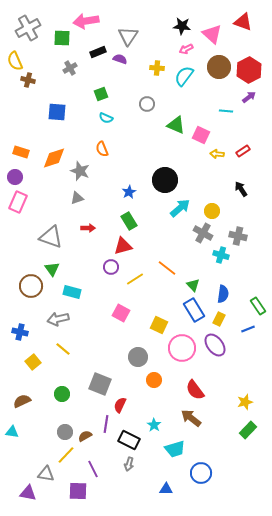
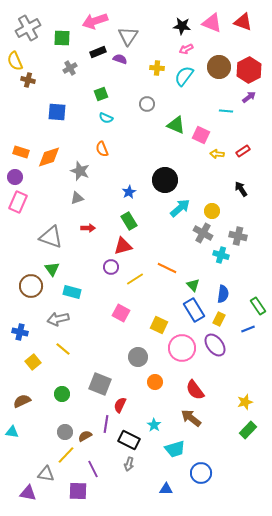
pink arrow at (86, 21): moved 9 px right; rotated 10 degrees counterclockwise
pink triangle at (212, 34): moved 11 px up; rotated 20 degrees counterclockwise
orange diamond at (54, 158): moved 5 px left, 1 px up
orange line at (167, 268): rotated 12 degrees counterclockwise
orange circle at (154, 380): moved 1 px right, 2 px down
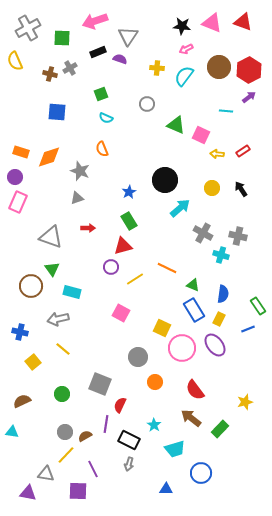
brown cross at (28, 80): moved 22 px right, 6 px up
yellow circle at (212, 211): moved 23 px up
green triangle at (193, 285): rotated 24 degrees counterclockwise
yellow square at (159, 325): moved 3 px right, 3 px down
green rectangle at (248, 430): moved 28 px left, 1 px up
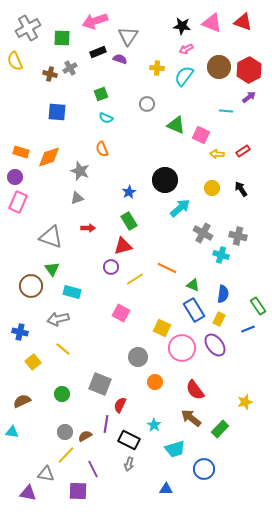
blue circle at (201, 473): moved 3 px right, 4 px up
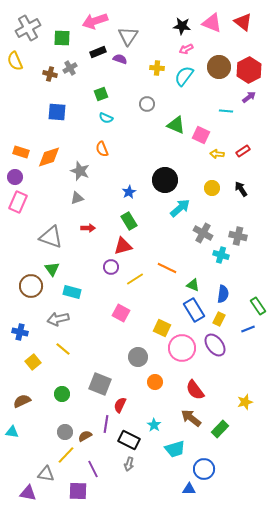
red triangle at (243, 22): rotated 18 degrees clockwise
blue triangle at (166, 489): moved 23 px right
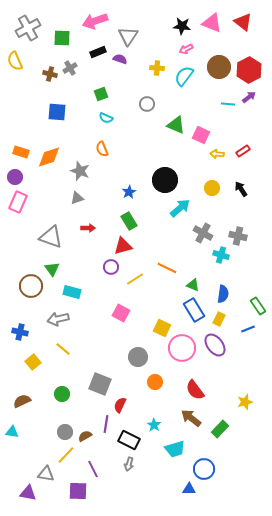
cyan line at (226, 111): moved 2 px right, 7 px up
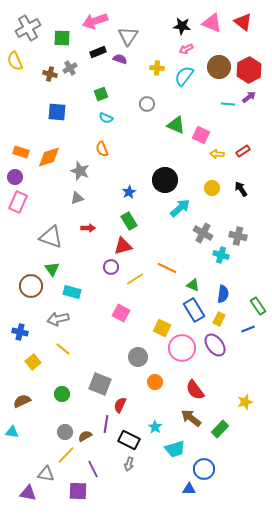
cyan star at (154, 425): moved 1 px right, 2 px down
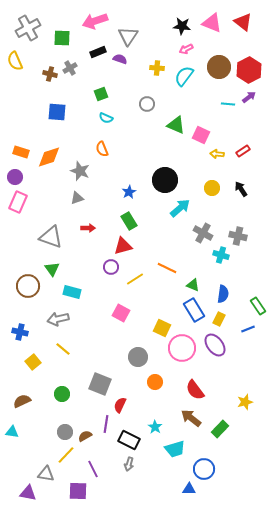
brown circle at (31, 286): moved 3 px left
